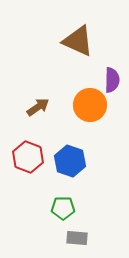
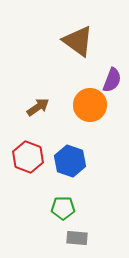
brown triangle: rotated 12 degrees clockwise
purple semicircle: rotated 20 degrees clockwise
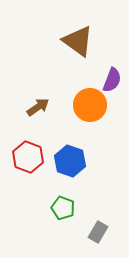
green pentagon: rotated 20 degrees clockwise
gray rectangle: moved 21 px right, 6 px up; rotated 65 degrees counterclockwise
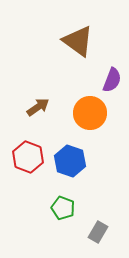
orange circle: moved 8 px down
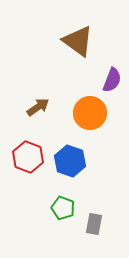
gray rectangle: moved 4 px left, 8 px up; rotated 20 degrees counterclockwise
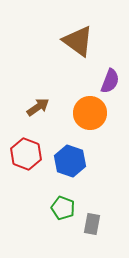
purple semicircle: moved 2 px left, 1 px down
red hexagon: moved 2 px left, 3 px up
gray rectangle: moved 2 px left
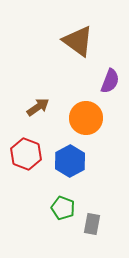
orange circle: moved 4 px left, 5 px down
blue hexagon: rotated 12 degrees clockwise
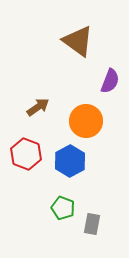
orange circle: moved 3 px down
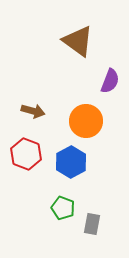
brown arrow: moved 5 px left, 4 px down; rotated 50 degrees clockwise
blue hexagon: moved 1 px right, 1 px down
